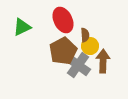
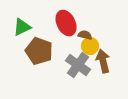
red ellipse: moved 3 px right, 3 px down
brown semicircle: rotated 72 degrees counterclockwise
brown pentagon: moved 24 px left; rotated 24 degrees counterclockwise
brown arrow: rotated 15 degrees counterclockwise
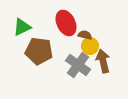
brown pentagon: rotated 12 degrees counterclockwise
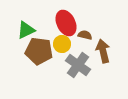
green triangle: moved 4 px right, 3 px down
yellow circle: moved 28 px left, 2 px up
brown arrow: moved 10 px up
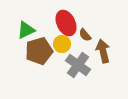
brown semicircle: rotated 144 degrees counterclockwise
brown pentagon: rotated 24 degrees counterclockwise
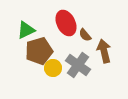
yellow circle: moved 9 px left, 24 px down
brown arrow: moved 1 px right
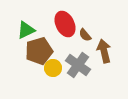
red ellipse: moved 1 px left, 1 px down
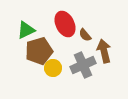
gray cross: moved 5 px right; rotated 30 degrees clockwise
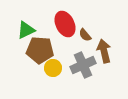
brown pentagon: moved 1 px right, 1 px up; rotated 20 degrees clockwise
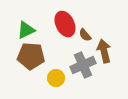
brown pentagon: moved 9 px left, 6 px down
yellow circle: moved 3 px right, 10 px down
